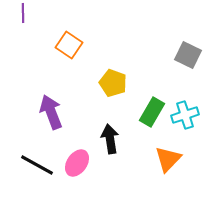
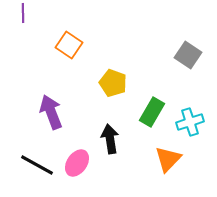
gray square: rotated 8 degrees clockwise
cyan cross: moved 5 px right, 7 px down
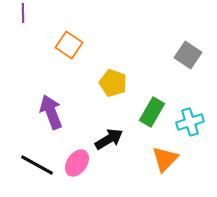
black arrow: moved 1 px left; rotated 68 degrees clockwise
orange triangle: moved 3 px left
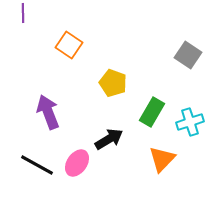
purple arrow: moved 3 px left
orange triangle: moved 3 px left
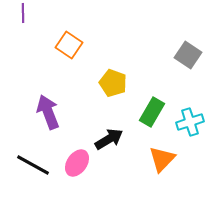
black line: moved 4 px left
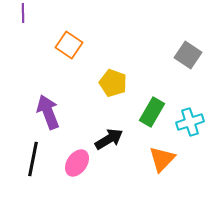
black line: moved 6 px up; rotated 72 degrees clockwise
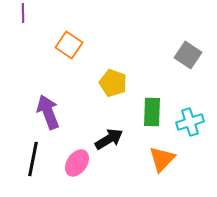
green rectangle: rotated 28 degrees counterclockwise
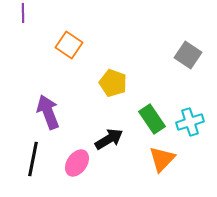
green rectangle: moved 7 px down; rotated 36 degrees counterclockwise
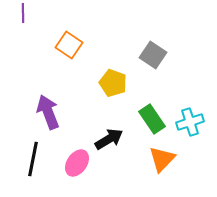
gray square: moved 35 px left
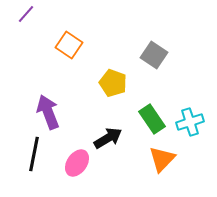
purple line: moved 3 px right, 1 px down; rotated 42 degrees clockwise
gray square: moved 1 px right
black arrow: moved 1 px left, 1 px up
black line: moved 1 px right, 5 px up
